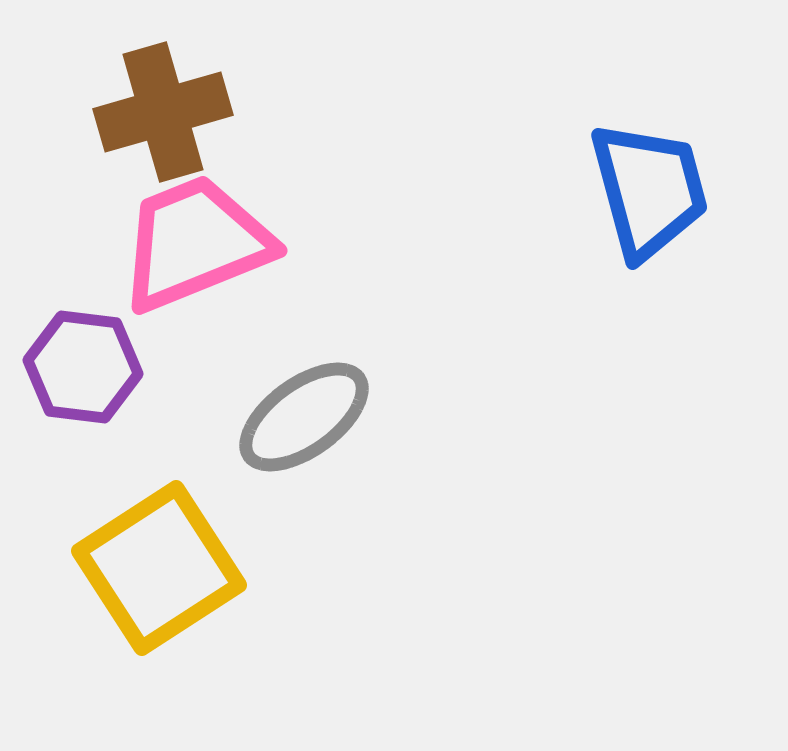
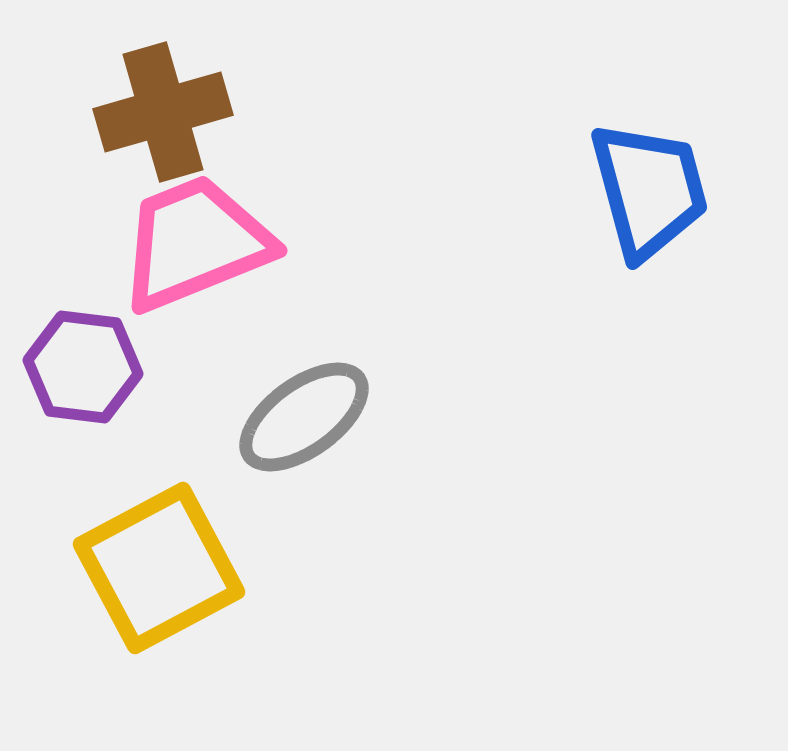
yellow square: rotated 5 degrees clockwise
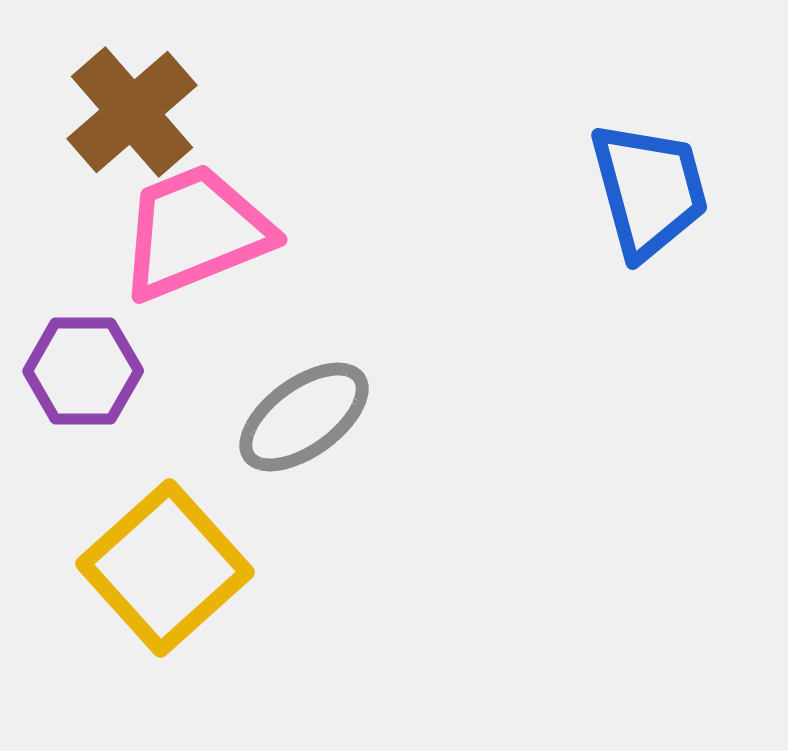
brown cross: moved 31 px left; rotated 25 degrees counterclockwise
pink trapezoid: moved 11 px up
purple hexagon: moved 4 px down; rotated 7 degrees counterclockwise
yellow square: moved 6 px right; rotated 14 degrees counterclockwise
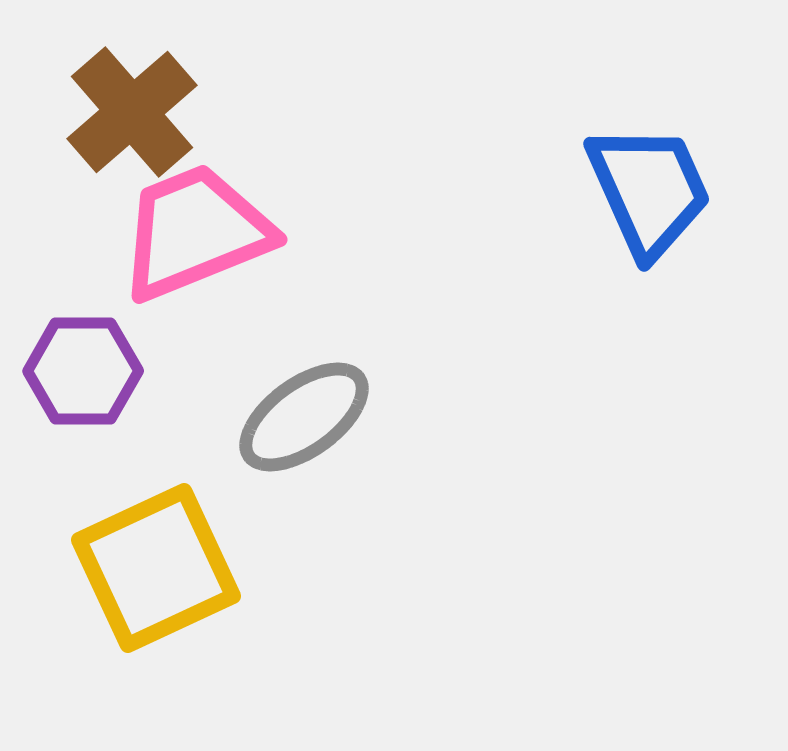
blue trapezoid: rotated 9 degrees counterclockwise
yellow square: moved 9 px left; rotated 17 degrees clockwise
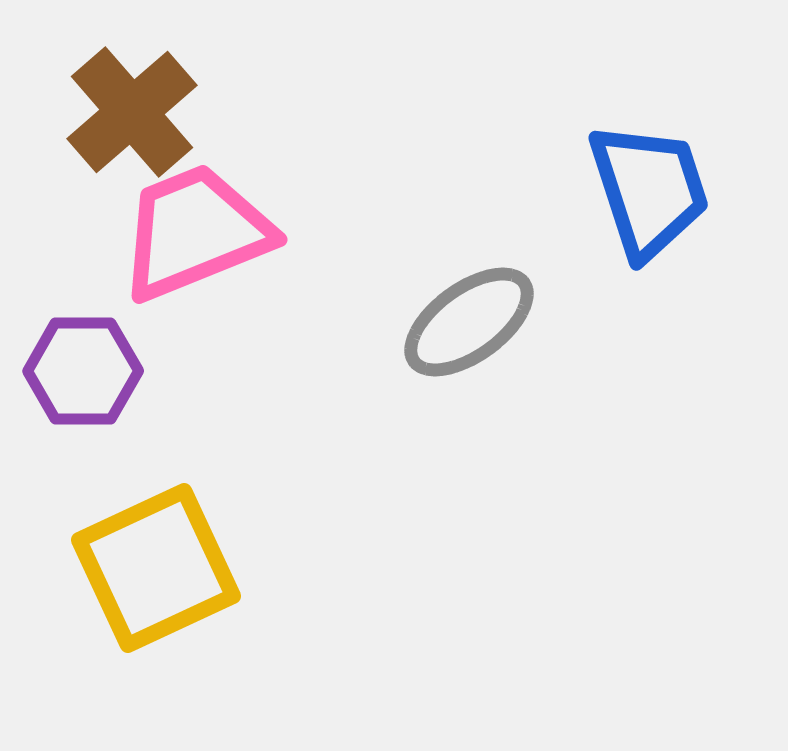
blue trapezoid: rotated 6 degrees clockwise
gray ellipse: moved 165 px right, 95 px up
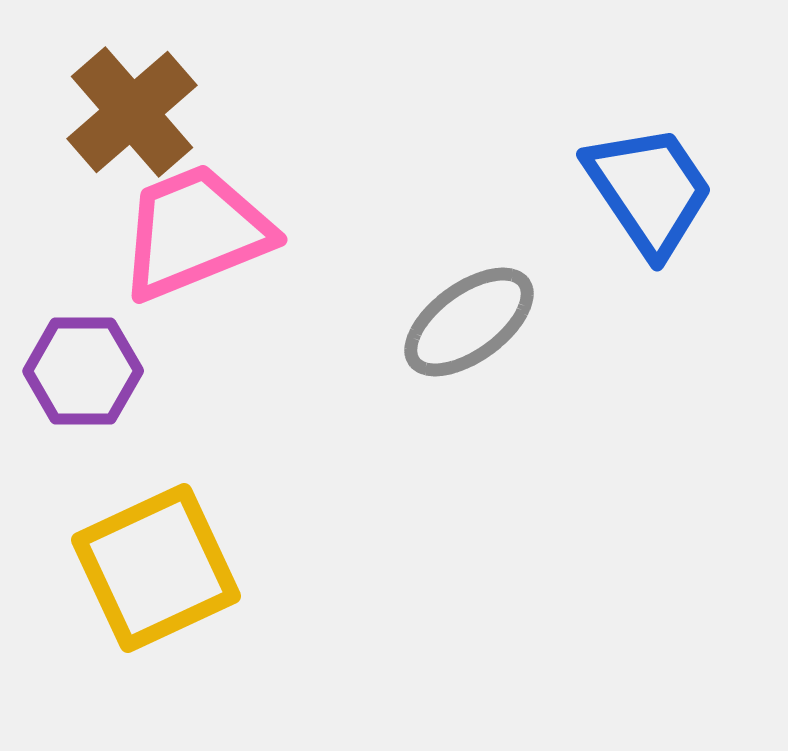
blue trapezoid: rotated 16 degrees counterclockwise
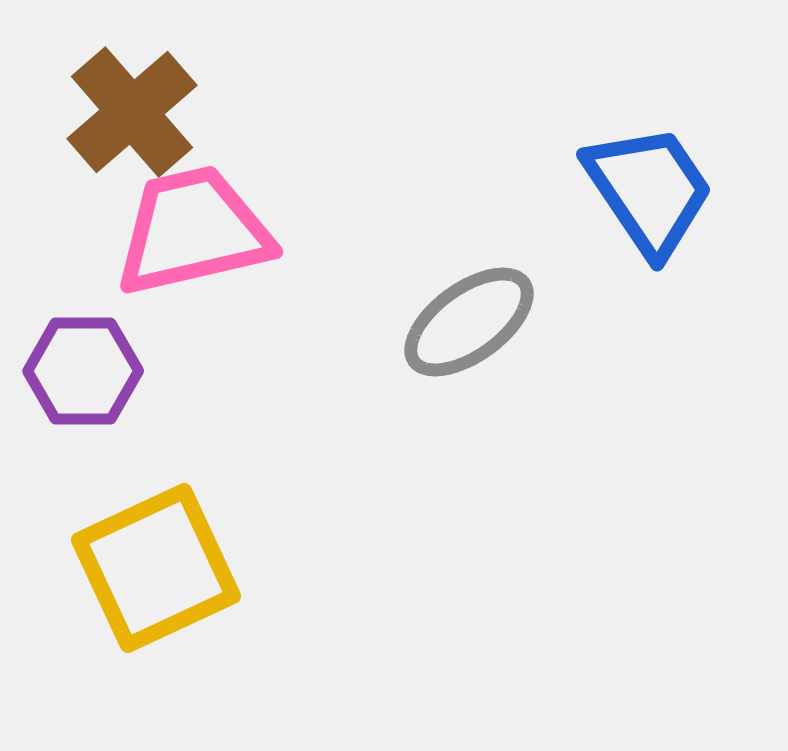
pink trapezoid: moved 2 px left, 1 px up; rotated 9 degrees clockwise
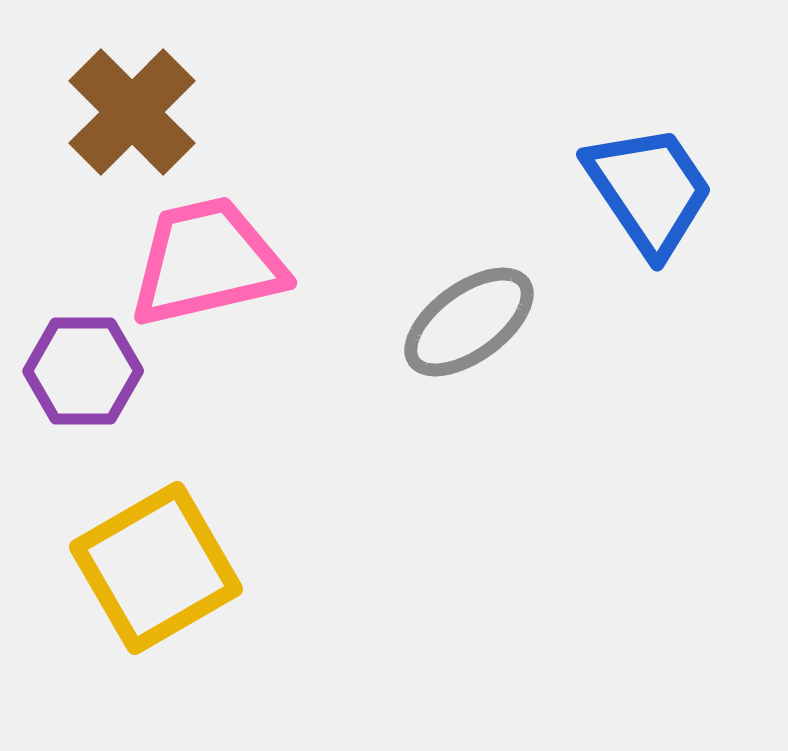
brown cross: rotated 4 degrees counterclockwise
pink trapezoid: moved 14 px right, 31 px down
yellow square: rotated 5 degrees counterclockwise
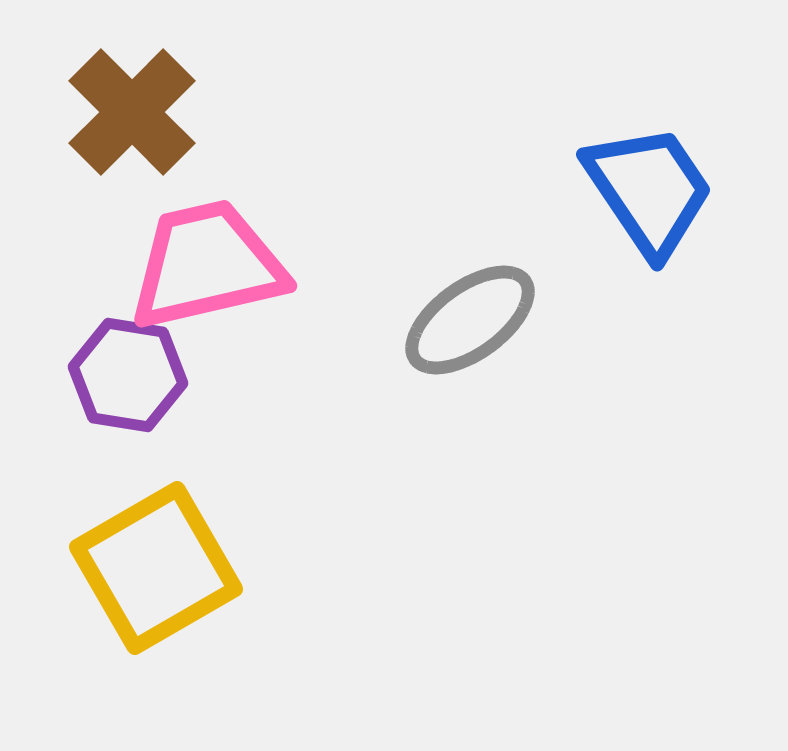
pink trapezoid: moved 3 px down
gray ellipse: moved 1 px right, 2 px up
purple hexagon: moved 45 px right, 4 px down; rotated 9 degrees clockwise
